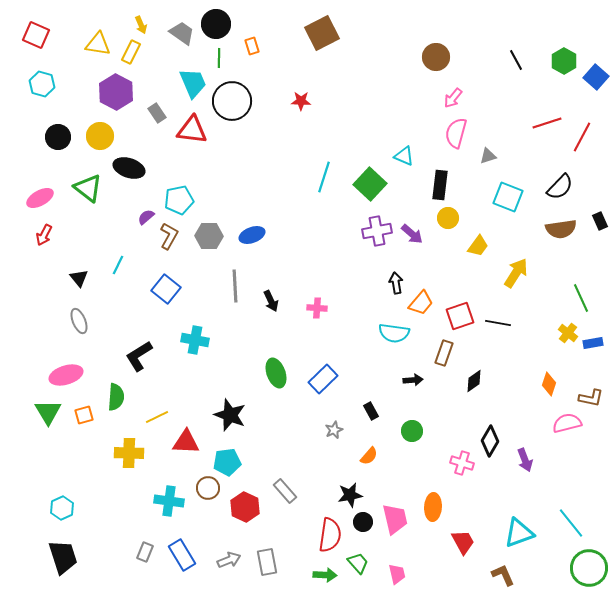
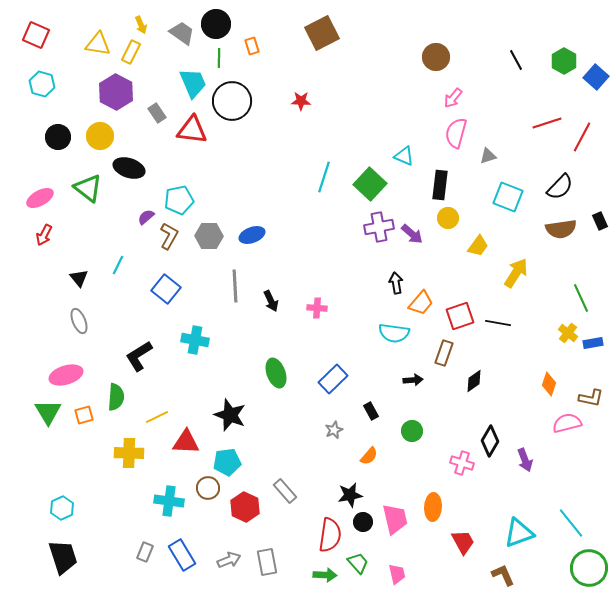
purple cross at (377, 231): moved 2 px right, 4 px up
blue rectangle at (323, 379): moved 10 px right
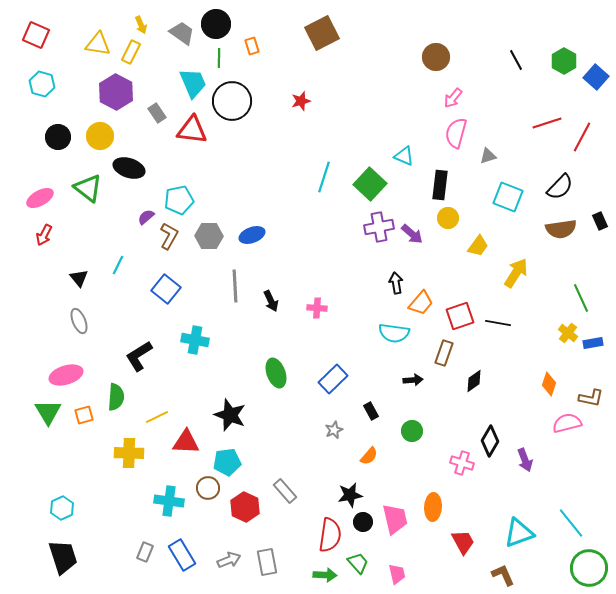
red star at (301, 101): rotated 18 degrees counterclockwise
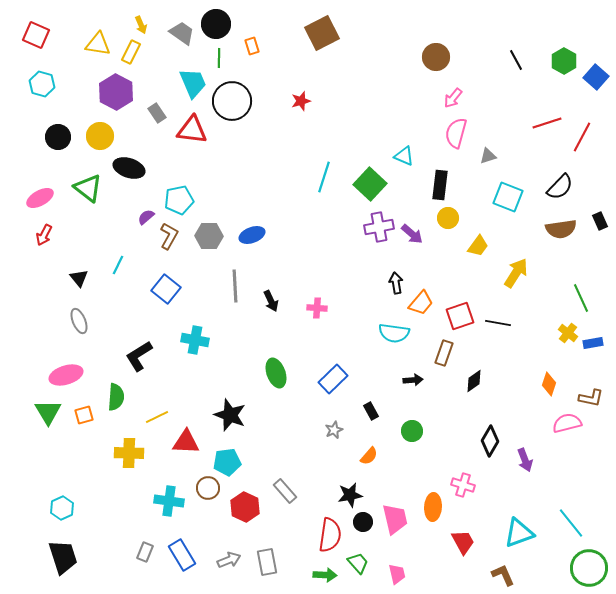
pink cross at (462, 463): moved 1 px right, 22 px down
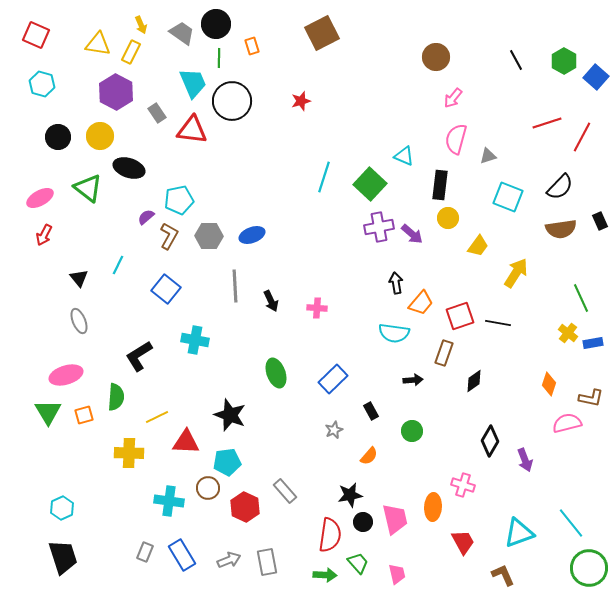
pink semicircle at (456, 133): moved 6 px down
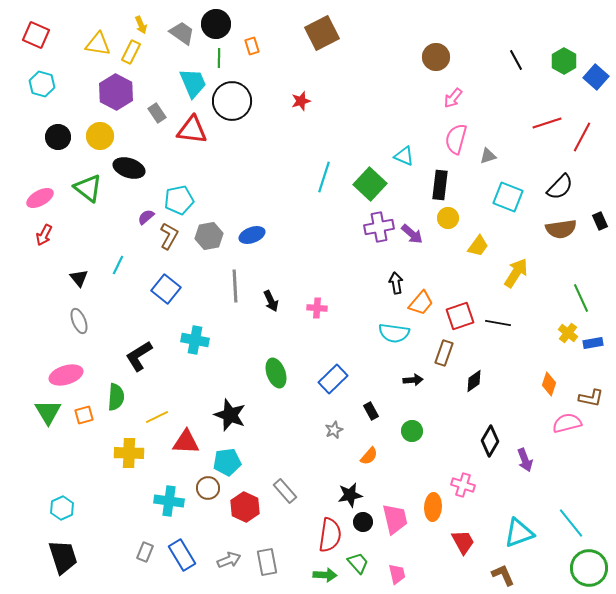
gray hexagon at (209, 236): rotated 12 degrees counterclockwise
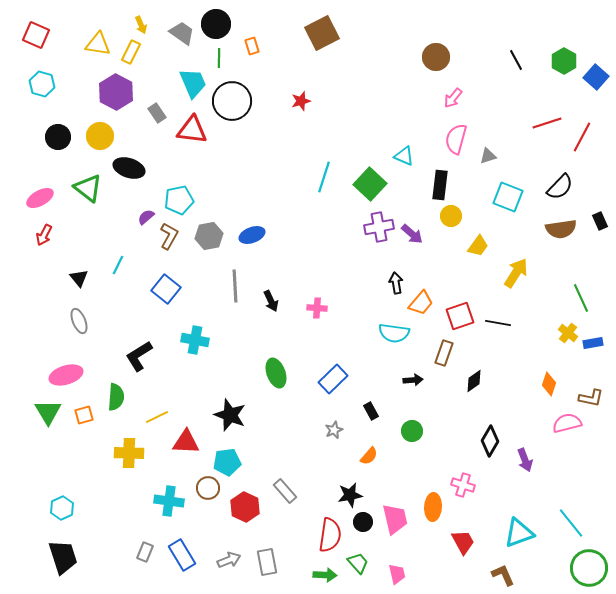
yellow circle at (448, 218): moved 3 px right, 2 px up
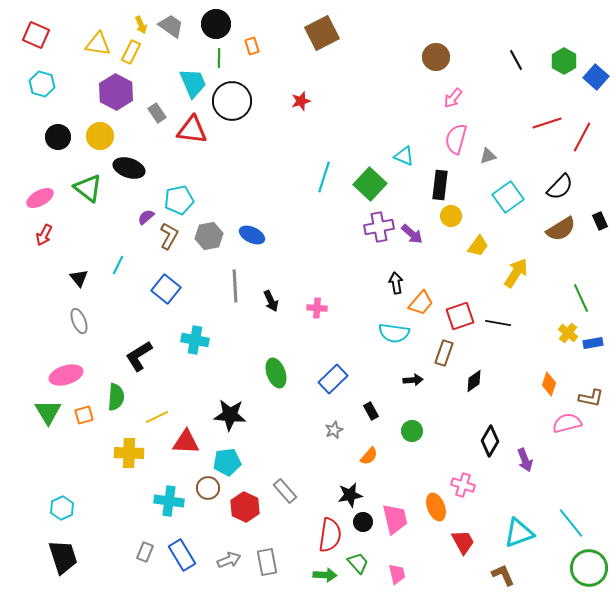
gray trapezoid at (182, 33): moved 11 px left, 7 px up
cyan square at (508, 197): rotated 32 degrees clockwise
brown semicircle at (561, 229): rotated 24 degrees counterclockwise
blue ellipse at (252, 235): rotated 45 degrees clockwise
black star at (230, 415): rotated 16 degrees counterclockwise
orange ellipse at (433, 507): moved 3 px right; rotated 24 degrees counterclockwise
